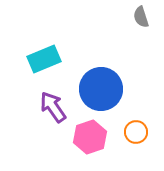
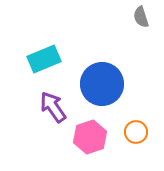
blue circle: moved 1 px right, 5 px up
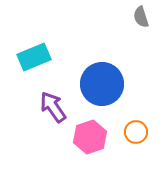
cyan rectangle: moved 10 px left, 2 px up
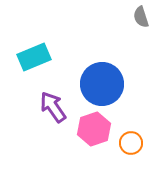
orange circle: moved 5 px left, 11 px down
pink hexagon: moved 4 px right, 8 px up
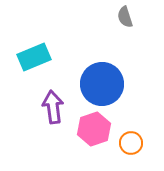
gray semicircle: moved 16 px left
purple arrow: rotated 28 degrees clockwise
